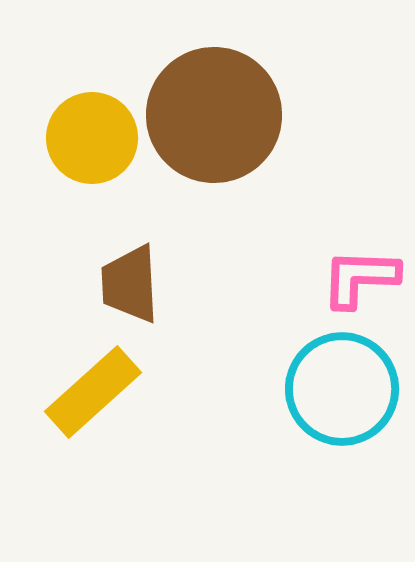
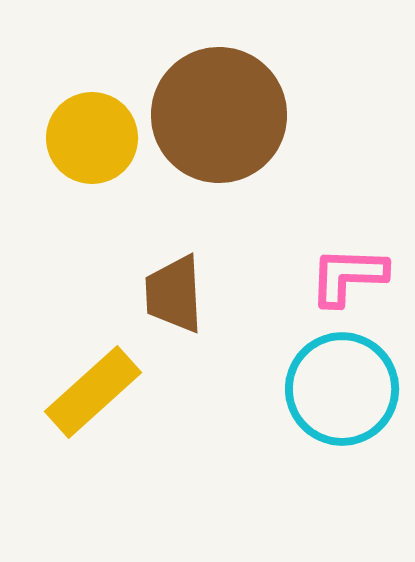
brown circle: moved 5 px right
pink L-shape: moved 12 px left, 2 px up
brown trapezoid: moved 44 px right, 10 px down
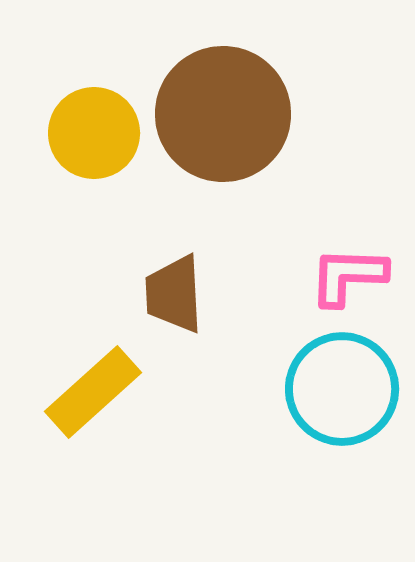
brown circle: moved 4 px right, 1 px up
yellow circle: moved 2 px right, 5 px up
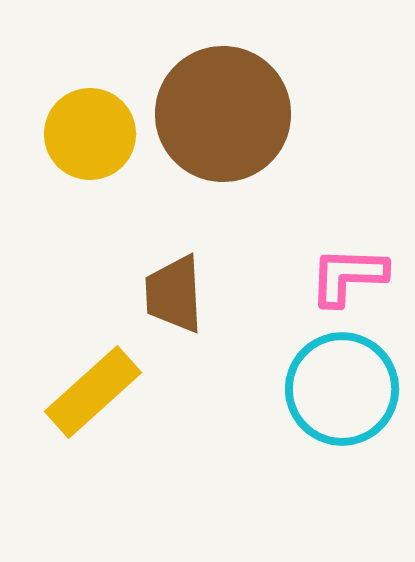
yellow circle: moved 4 px left, 1 px down
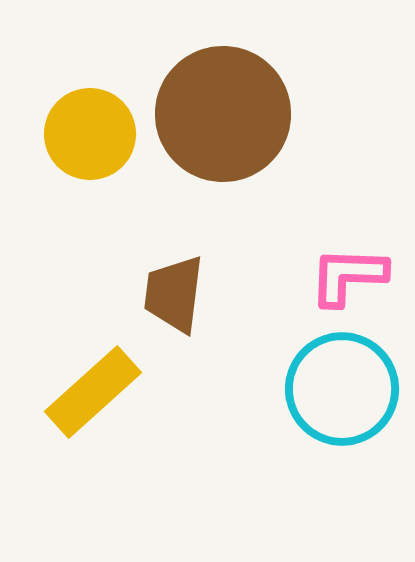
brown trapezoid: rotated 10 degrees clockwise
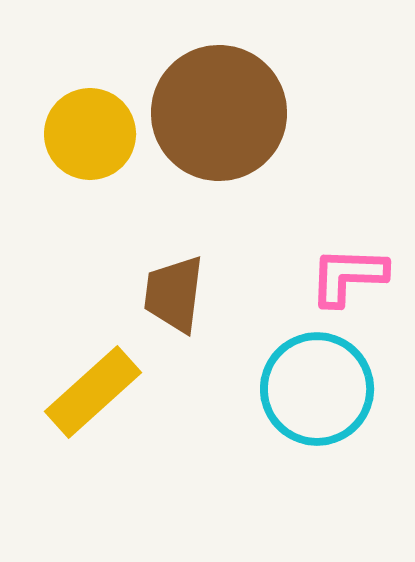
brown circle: moved 4 px left, 1 px up
cyan circle: moved 25 px left
